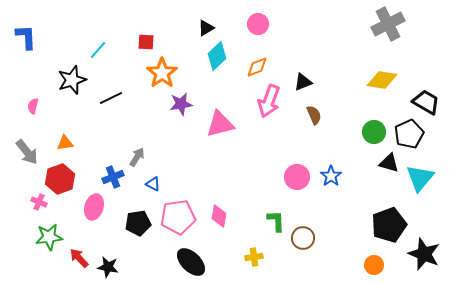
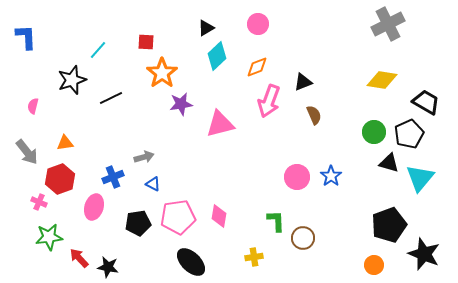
gray arrow at (137, 157): moved 7 px right; rotated 42 degrees clockwise
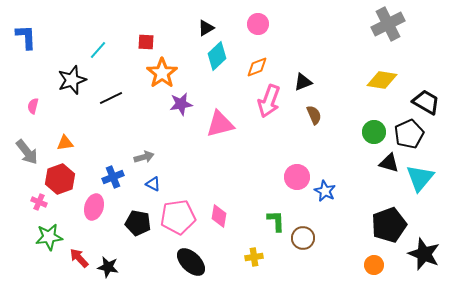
blue star at (331, 176): moved 6 px left, 15 px down; rotated 10 degrees counterclockwise
black pentagon at (138, 223): rotated 20 degrees clockwise
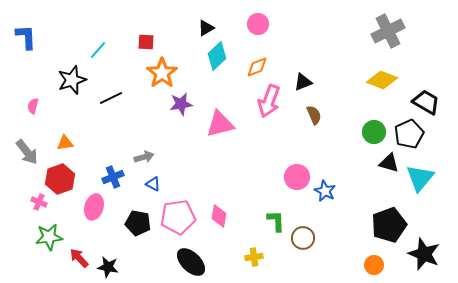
gray cross at (388, 24): moved 7 px down
yellow diamond at (382, 80): rotated 12 degrees clockwise
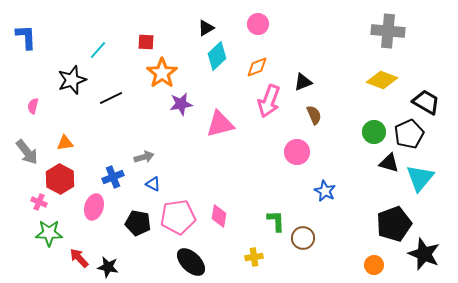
gray cross at (388, 31): rotated 32 degrees clockwise
pink circle at (297, 177): moved 25 px up
red hexagon at (60, 179): rotated 12 degrees counterclockwise
black pentagon at (389, 225): moved 5 px right, 1 px up
green star at (49, 237): moved 4 px up; rotated 8 degrees clockwise
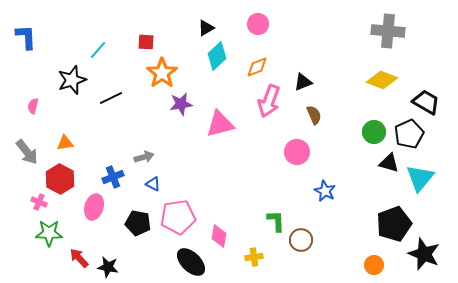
pink diamond at (219, 216): moved 20 px down
brown circle at (303, 238): moved 2 px left, 2 px down
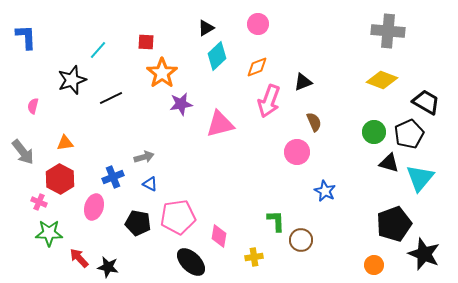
brown semicircle at (314, 115): moved 7 px down
gray arrow at (27, 152): moved 4 px left
blue triangle at (153, 184): moved 3 px left
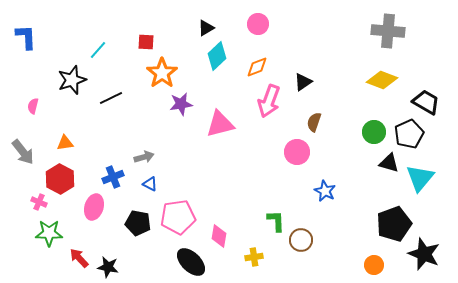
black triangle at (303, 82): rotated 12 degrees counterclockwise
brown semicircle at (314, 122): rotated 138 degrees counterclockwise
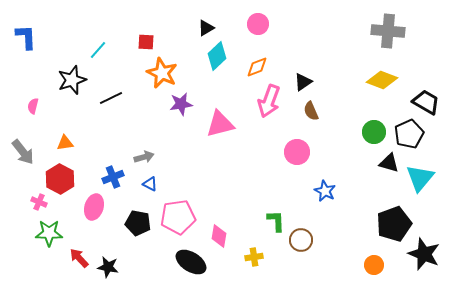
orange star at (162, 73): rotated 12 degrees counterclockwise
brown semicircle at (314, 122): moved 3 px left, 11 px up; rotated 42 degrees counterclockwise
black ellipse at (191, 262): rotated 12 degrees counterclockwise
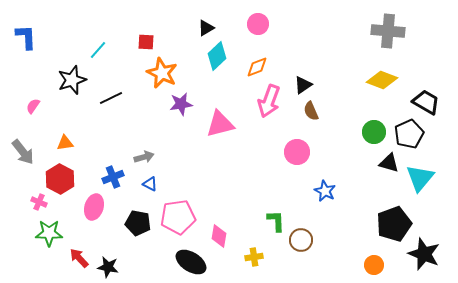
black triangle at (303, 82): moved 3 px down
pink semicircle at (33, 106): rotated 21 degrees clockwise
